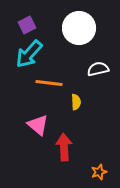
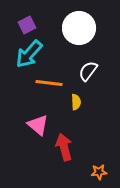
white semicircle: moved 10 px left, 2 px down; rotated 40 degrees counterclockwise
red arrow: rotated 12 degrees counterclockwise
orange star: rotated 14 degrees clockwise
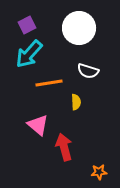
white semicircle: rotated 110 degrees counterclockwise
orange line: rotated 16 degrees counterclockwise
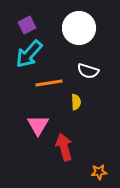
pink triangle: rotated 20 degrees clockwise
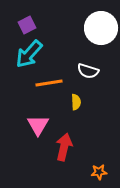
white circle: moved 22 px right
red arrow: rotated 28 degrees clockwise
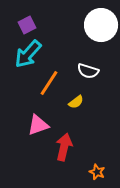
white circle: moved 3 px up
cyan arrow: moved 1 px left
orange line: rotated 48 degrees counterclockwise
yellow semicircle: rotated 56 degrees clockwise
pink triangle: rotated 40 degrees clockwise
orange star: moved 2 px left; rotated 28 degrees clockwise
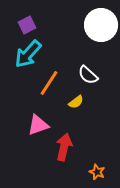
white semicircle: moved 4 px down; rotated 25 degrees clockwise
